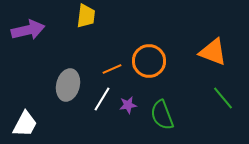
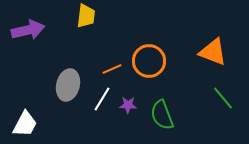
purple star: rotated 12 degrees clockwise
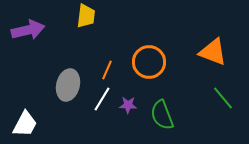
orange circle: moved 1 px down
orange line: moved 5 px left, 1 px down; rotated 42 degrees counterclockwise
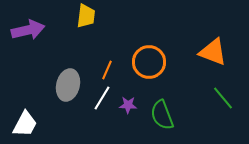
white line: moved 1 px up
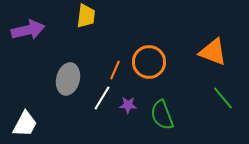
orange line: moved 8 px right
gray ellipse: moved 6 px up
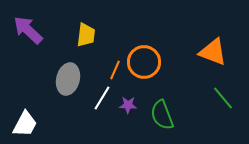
yellow trapezoid: moved 19 px down
purple arrow: rotated 124 degrees counterclockwise
orange circle: moved 5 px left
